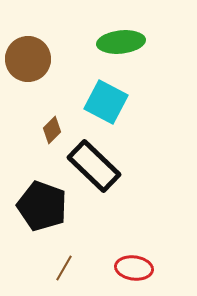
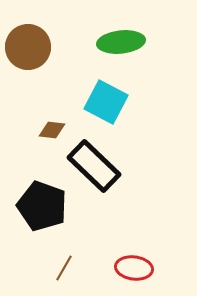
brown circle: moved 12 px up
brown diamond: rotated 52 degrees clockwise
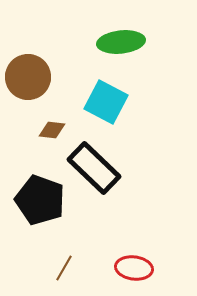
brown circle: moved 30 px down
black rectangle: moved 2 px down
black pentagon: moved 2 px left, 6 px up
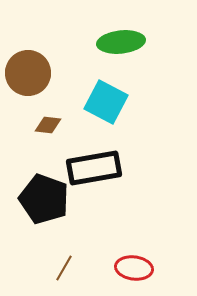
brown circle: moved 4 px up
brown diamond: moved 4 px left, 5 px up
black rectangle: rotated 54 degrees counterclockwise
black pentagon: moved 4 px right, 1 px up
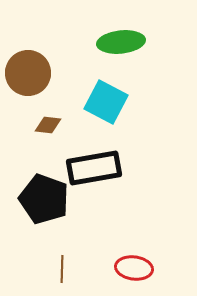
brown line: moved 2 px left, 1 px down; rotated 28 degrees counterclockwise
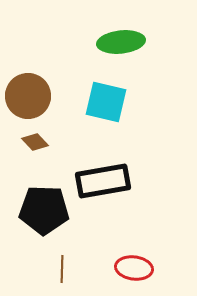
brown circle: moved 23 px down
cyan square: rotated 15 degrees counterclockwise
brown diamond: moved 13 px left, 17 px down; rotated 40 degrees clockwise
black rectangle: moved 9 px right, 13 px down
black pentagon: moved 11 px down; rotated 18 degrees counterclockwise
